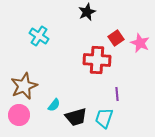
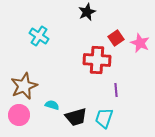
purple line: moved 1 px left, 4 px up
cyan semicircle: moved 2 px left; rotated 112 degrees counterclockwise
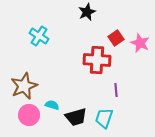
pink circle: moved 10 px right
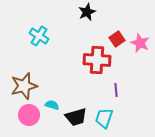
red square: moved 1 px right, 1 px down
brown star: rotated 8 degrees clockwise
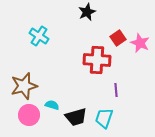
red square: moved 1 px right, 1 px up
